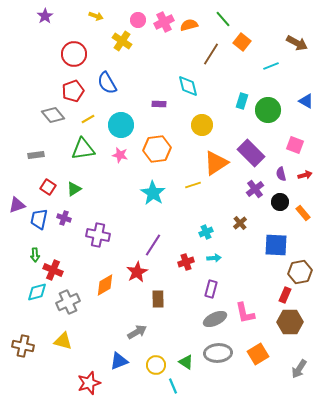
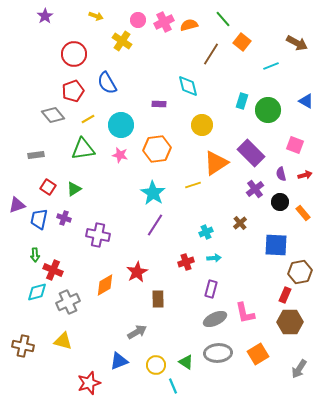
purple line at (153, 245): moved 2 px right, 20 px up
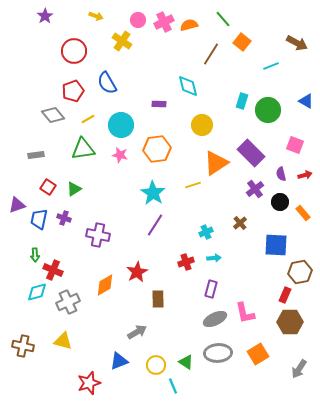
red circle at (74, 54): moved 3 px up
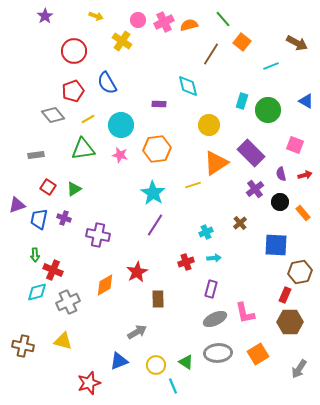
yellow circle at (202, 125): moved 7 px right
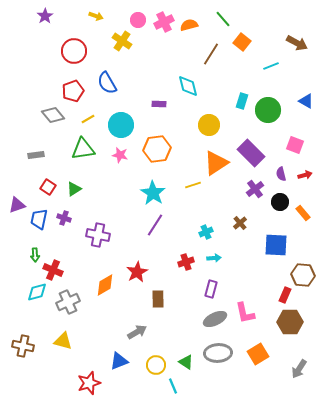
brown hexagon at (300, 272): moved 3 px right, 3 px down; rotated 15 degrees clockwise
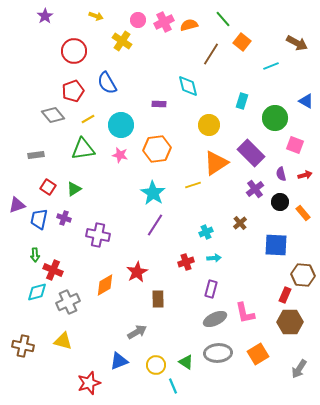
green circle at (268, 110): moved 7 px right, 8 px down
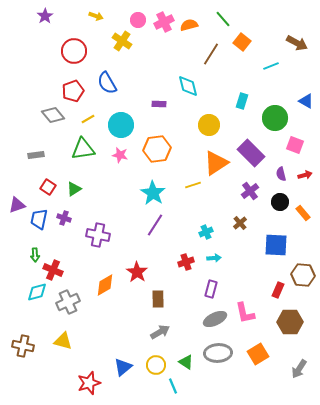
purple cross at (255, 189): moved 5 px left, 2 px down
red star at (137, 272): rotated 10 degrees counterclockwise
red rectangle at (285, 295): moved 7 px left, 5 px up
gray arrow at (137, 332): moved 23 px right
blue triangle at (119, 361): moved 4 px right, 6 px down; rotated 18 degrees counterclockwise
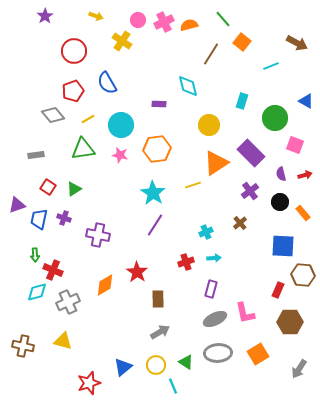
blue square at (276, 245): moved 7 px right, 1 px down
